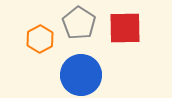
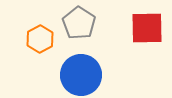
red square: moved 22 px right
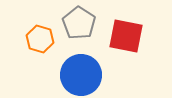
red square: moved 21 px left, 8 px down; rotated 12 degrees clockwise
orange hexagon: rotated 16 degrees counterclockwise
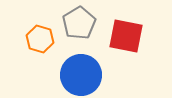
gray pentagon: rotated 8 degrees clockwise
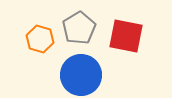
gray pentagon: moved 5 px down
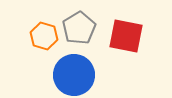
orange hexagon: moved 4 px right, 3 px up
blue circle: moved 7 px left
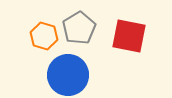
red square: moved 3 px right
blue circle: moved 6 px left
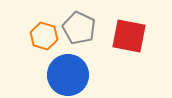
gray pentagon: rotated 16 degrees counterclockwise
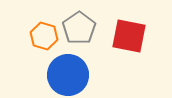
gray pentagon: rotated 12 degrees clockwise
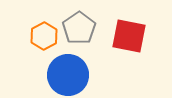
orange hexagon: rotated 16 degrees clockwise
